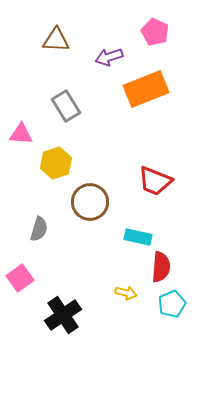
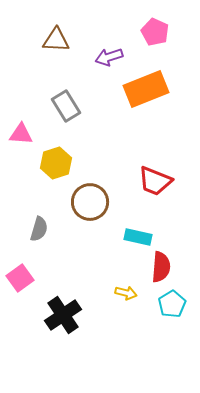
cyan pentagon: rotated 8 degrees counterclockwise
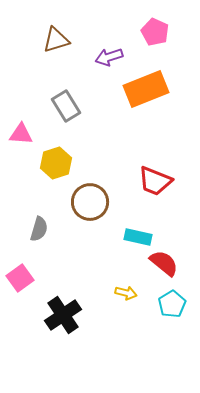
brown triangle: rotated 20 degrees counterclockwise
red semicircle: moved 3 px right, 4 px up; rotated 56 degrees counterclockwise
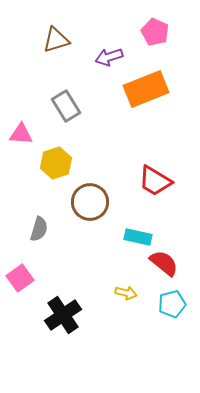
red trapezoid: rotated 9 degrees clockwise
cyan pentagon: rotated 16 degrees clockwise
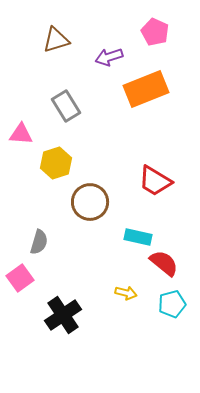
gray semicircle: moved 13 px down
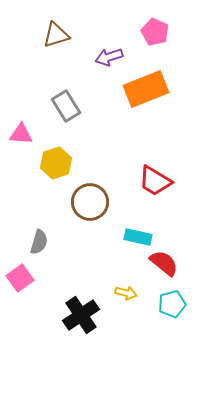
brown triangle: moved 5 px up
black cross: moved 18 px right
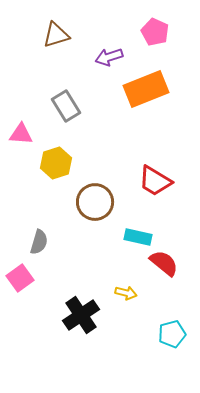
brown circle: moved 5 px right
cyan pentagon: moved 30 px down
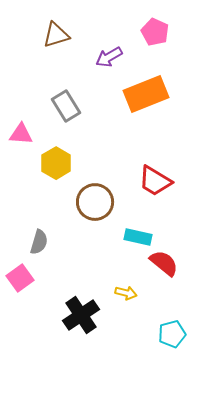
purple arrow: rotated 12 degrees counterclockwise
orange rectangle: moved 5 px down
yellow hexagon: rotated 12 degrees counterclockwise
